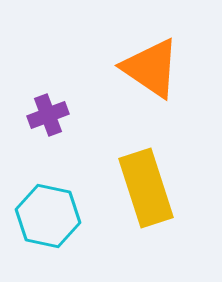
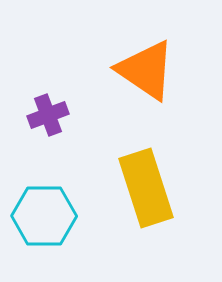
orange triangle: moved 5 px left, 2 px down
cyan hexagon: moved 4 px left; rotated 12 degrees counterclockwise
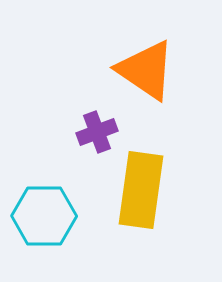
purple cross: moved 49 px right, 17 px down
yellow rectangle: moved 5 px left, 2 px down; rotated 26 degrees clockwise
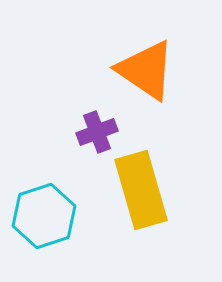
yellow rectangle: rotated 24 degrees counterclockwise
cyan hexagon: rotated 18 degrees counterclockwise
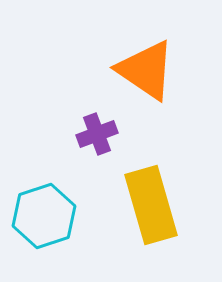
purple cross: moved 2 px down
yellow rectangle: moved 10 px right, 15 px down
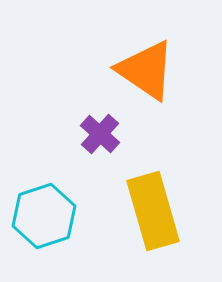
purple cross: moved 3 px right; rotated 27 degrees counterclockwise
yellow rectangle: moved 2 px right, 6 px down
